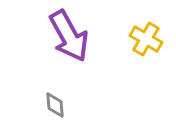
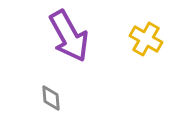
gray diamond: moved 4 px left, 7 px up
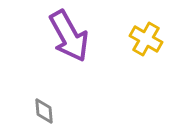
gray diamond: moved 7 px left, 13 px down
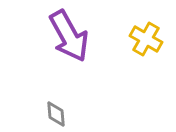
gray diamond: moved 12 px right, 3 px down
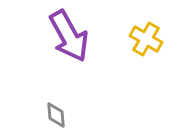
gray diamond: moved 1 px down
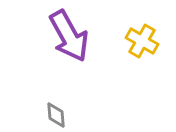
yellow cross: moved 4 px left, 2 px down
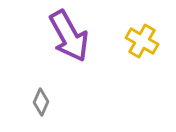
gray diamond: moved 15 px left, 13 px up; rotated 28 degrees clockwise
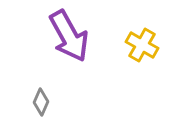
yellow cross: moved 4 px down
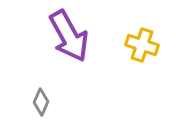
yellow cross: rotated 12 degrees counterclockwise
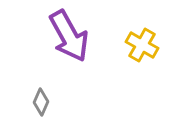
yellow cross: rotated 12 degrees clockwise
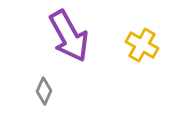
gray diamond: moved 3 px right, 11 px up
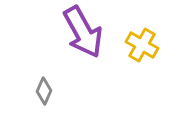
purple arrow: moved 14 px right, 4 px up
